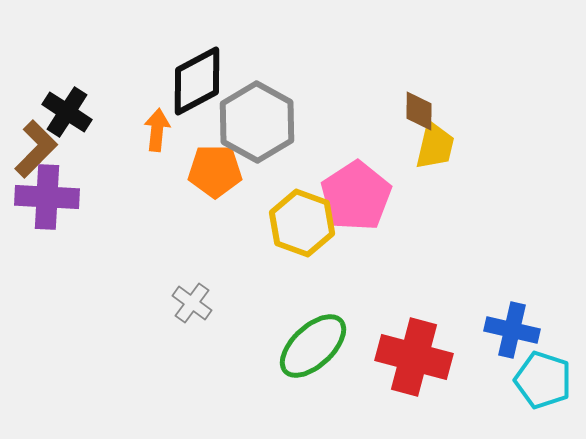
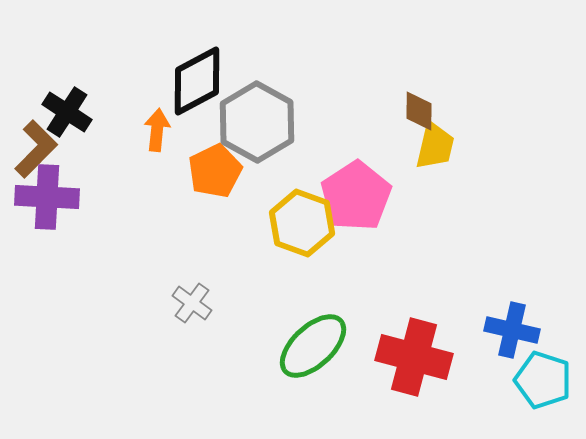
orange pentagon: rotated 26 degrees counterclockwise
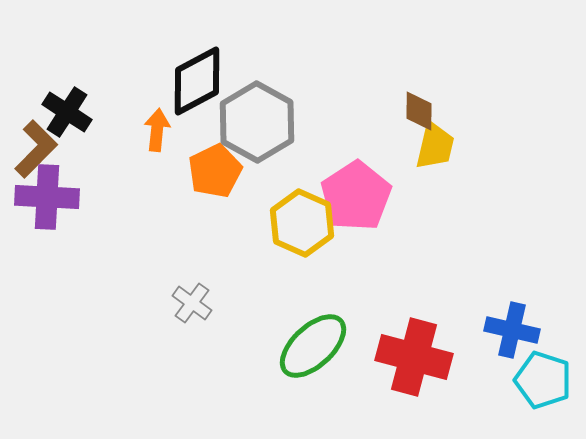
yellow hexagon: rotated 4 degrees clockwise
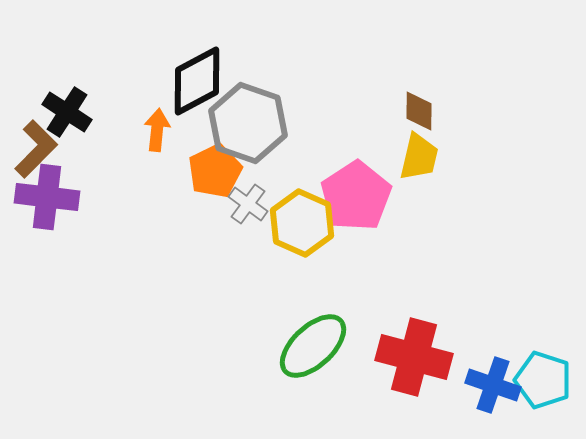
gray hexagon: moved 9 px left, 1 px down; rotated 10 degrees counterclockwise
yellow trapezoid: moved 16 px left, 11 px down
purple cross: rotated 4 degrees clockwise
gray cross: moved 56 px right, 99 px up
blue cross: moved 19 px left, 55 px down; rotated 6 degrees clockwise
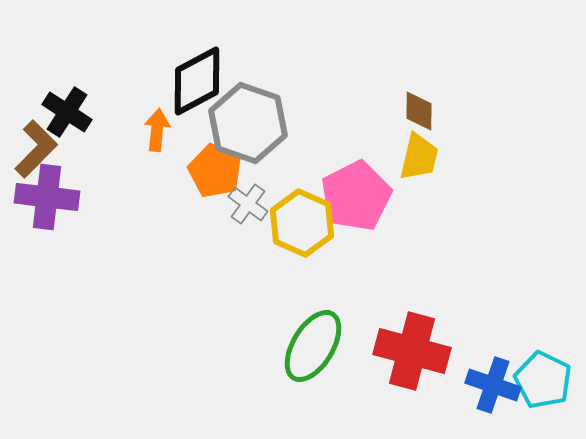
orange pentagon: rotated 20 degrees counterclockwise
pink pentagon: rotated 6 degrees clockwise
green ellipse: rotated 16 degrees counterclockwise
red cross: moved 2 px left, 6 px up
cyan pentagon: rotated 8 degrees clockwise
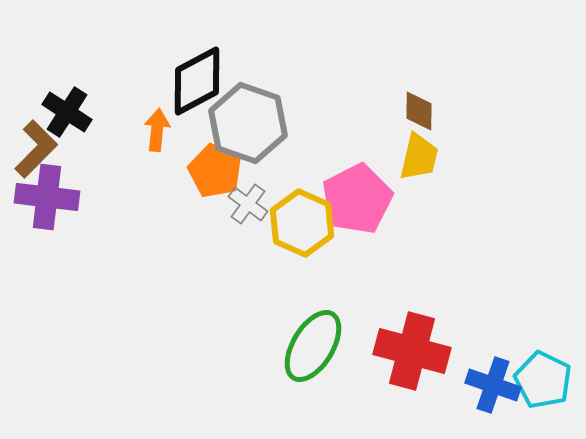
pink pentagon: moved 1 px right, 3 px down
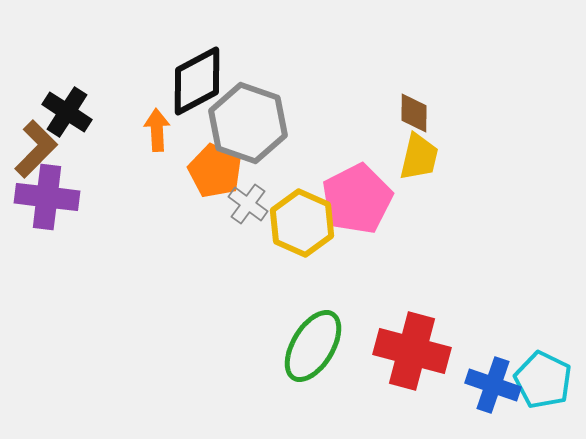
brown diamond: moved 5 px left, 2 px down
orange arrow: rotated 9 degrees counterclockwise
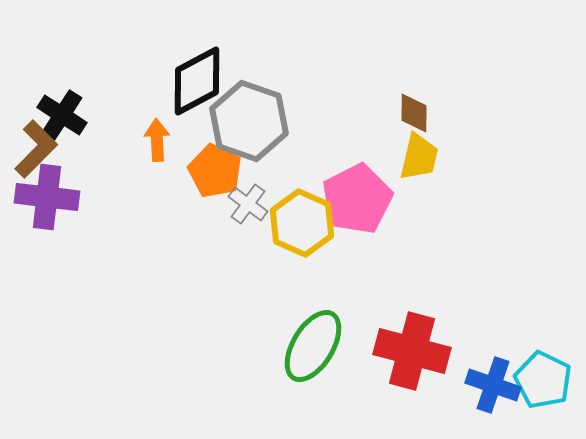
black cross: moved 5 px left, 3 px down
gray hexagon: moved 1 px right, 2 px up
orange arrow: moved 10 px down
